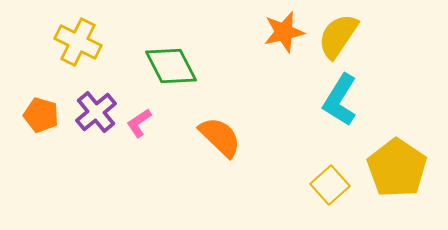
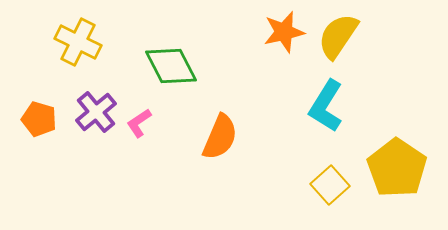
cyan L-shape: moved 14 px left, 6 px down
orange pentagon: moved 2 px left, 4 px down
orange semicircle: rotated 69 degrees clockwise
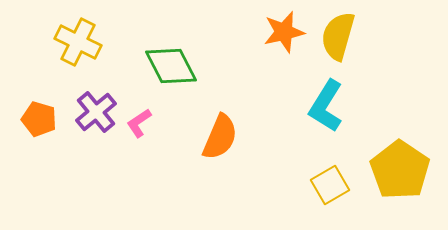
yellow semicircle: rotated 18 degrees counterclockwise
yellow pentagon: moved 3 px right, 2 px down
yellow square: rotated 12 degrees clockwise
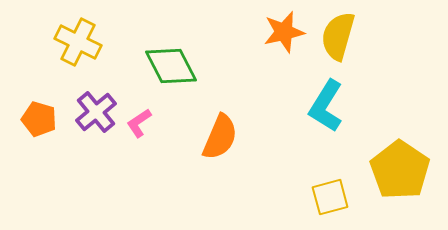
yellow square: moved 12 px down; rotated 15 degrees clockwise
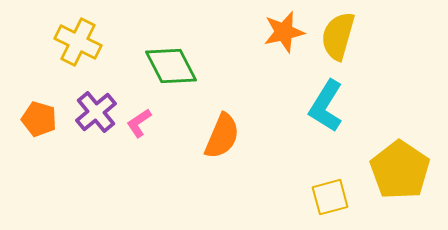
orange semicircle: moved 2 px right, 1 px up
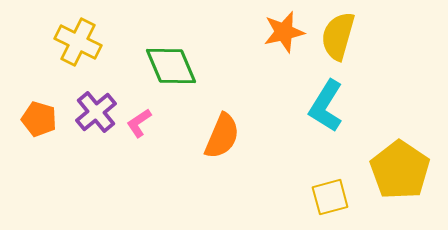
green diamond: rotated 4 degrees clockwise
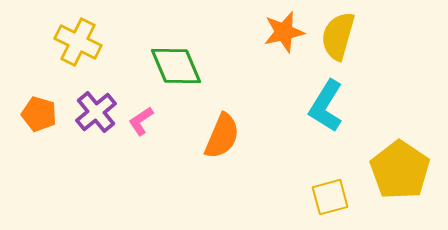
green diamond: moved 5 px right
orange pentagon: moved 5 px up
pink L-shape: moved 2 px right, 2 px up
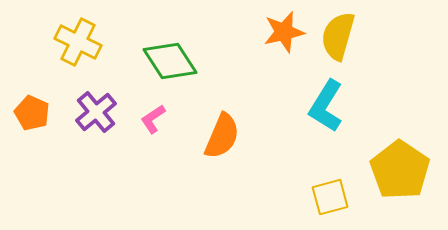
green diamond: moved 6 px left, 5 px up; rotated 10 degrees counterclockwise
orange pentagon: moved 7 px left, 1 px up; rotated 8 degrees clockwise
pink L-shape: moved 12 px right, 2 px up
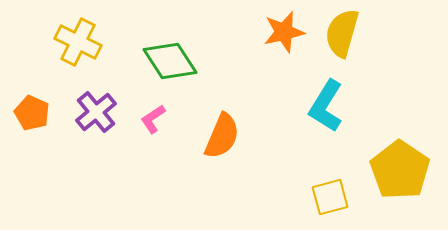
yellow semicircle: moved 4 px right, 3 px up
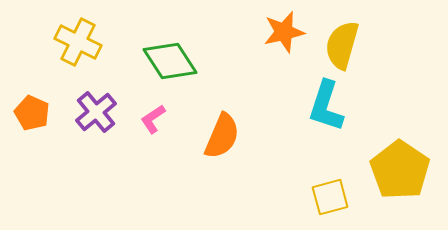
yellow semicircle: moved 12 px down
cyan L-shape: rotated 14 degrees counterclockwise
